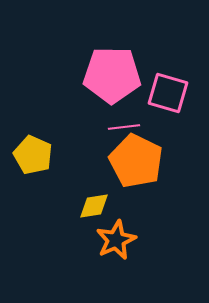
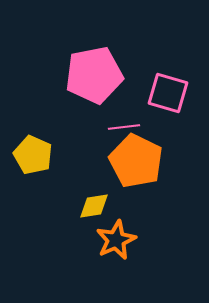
pink pentagon: moved 18 px left; rotated 12 degrees counterclockwise
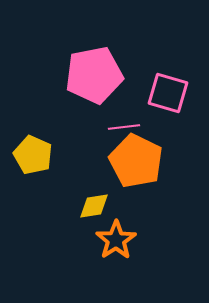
orange star: rotated 9 degrees counterclockwise
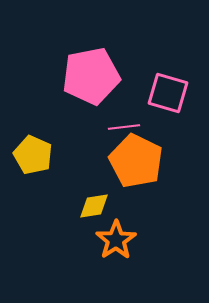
pink pentagon: moved 3 px left, 1 px down
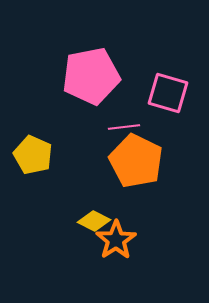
yellow diamond: moved 15 px down; rotated 36 degrees clockwise
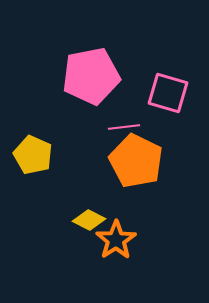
yellow diamond: moved 5 px left, 1 px up
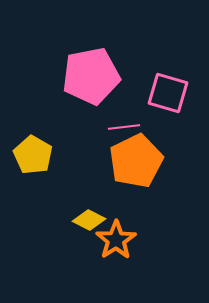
yellow pentagon: rotated 6 degrees clockwise
orange pentagon: rotated 20 degrees clockwise
